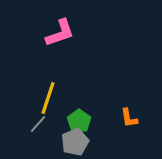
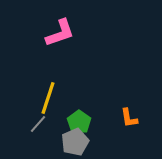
green pentagon: moved 1 px down
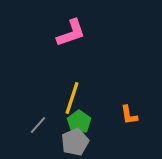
pink L-shape: moved 11 px right
yellow line: moved 24 px right
orange L-shape: moved 3 px up
gray line: moved 1 px down
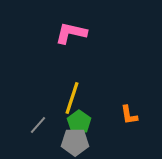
pink L-shape: rotated 148 degrees counterclockwise
gray pentagon: rotated 24 degrees clockwise
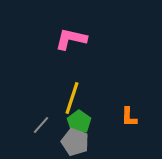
pink L-shape: moved 6 px down
orange L-shape: moved 2 px down; rotated 10 degrees clockwise
gray line: moved 3 px right
gray pentagon: rotated 20 degrees clockwise
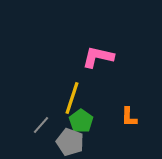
pink L-shape: moved 27 px right, 18 px down
green pentagon: moved 2 px right, 1 px up
gray pentagon: moved 5 px left
